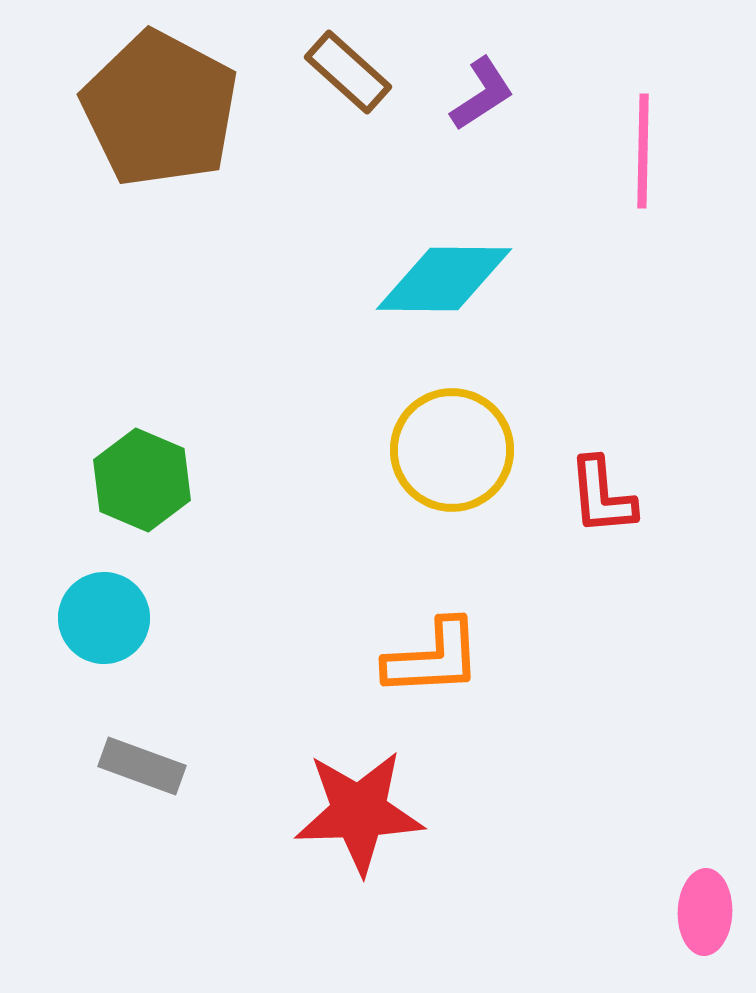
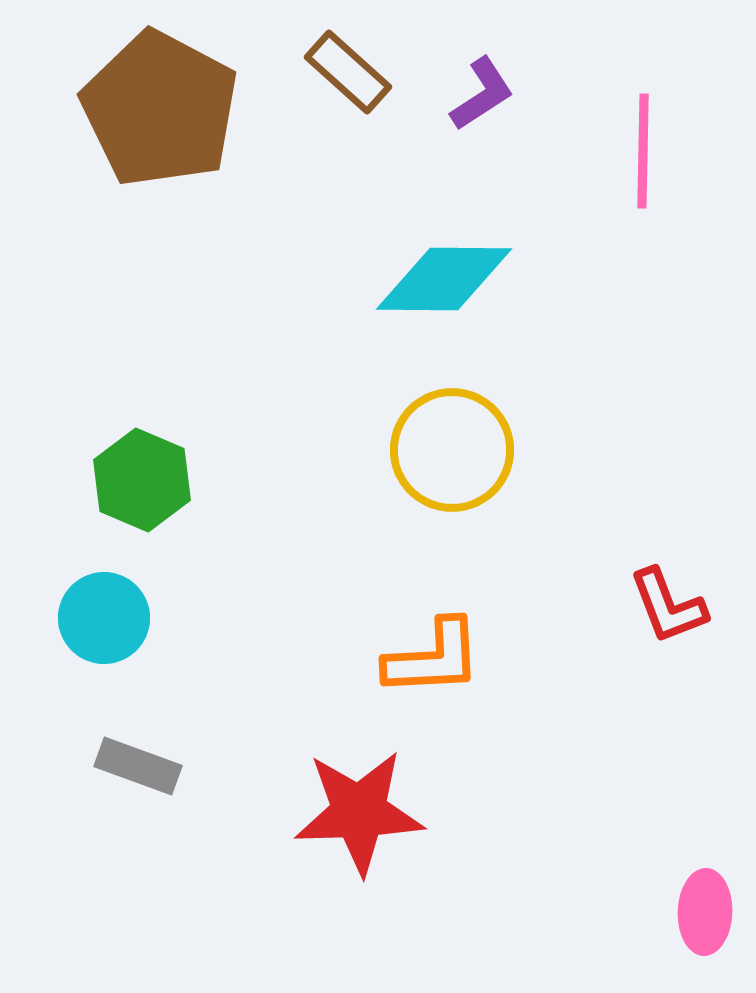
red L-shape: moved 66 px right, 110 px down; rotated 16 degrees counterclockwise
gray rectangle: moved 4 px left
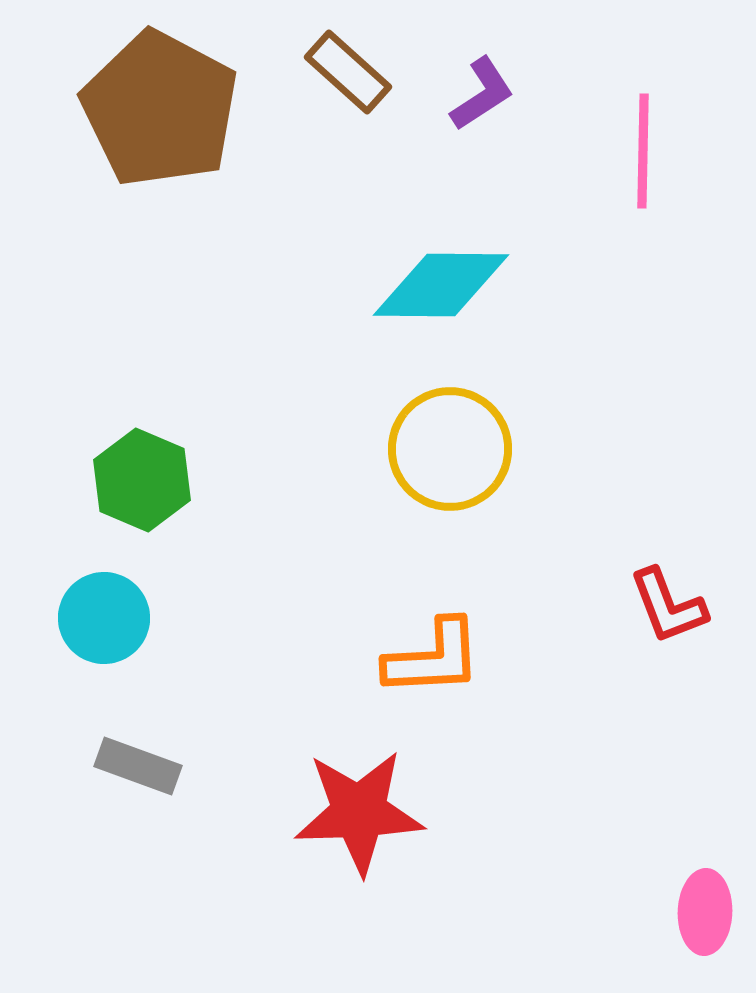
cyan diamond: moved 3 px left, 6 px down
yellow circle: moved 2 px left, 1 px up
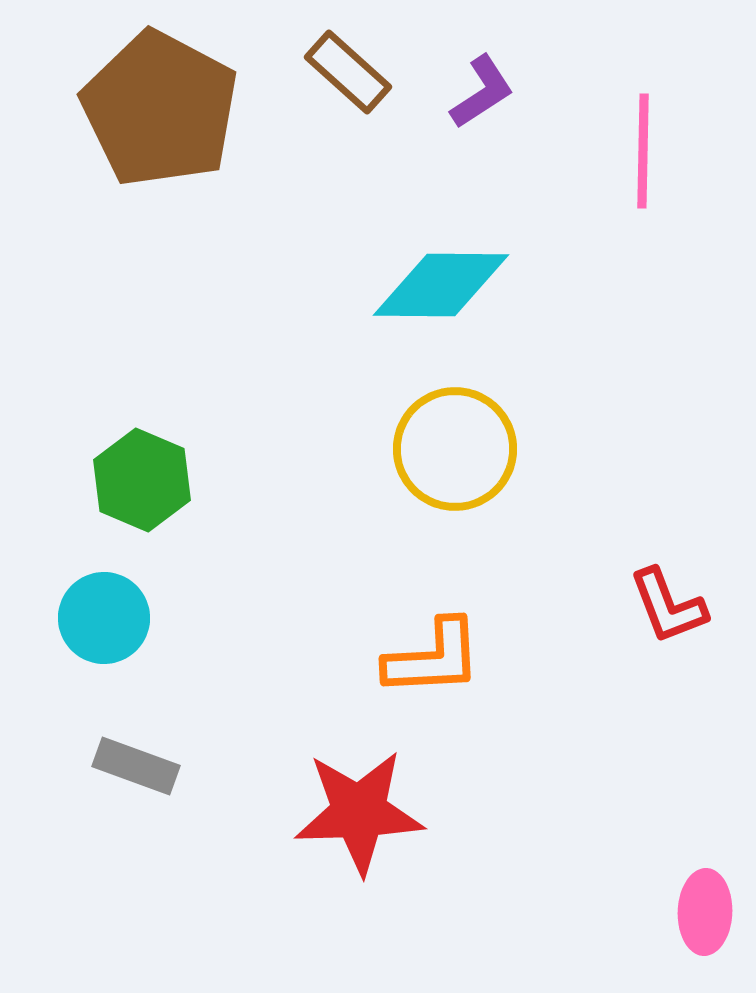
purple L-shape: moved 2 px up
yellow circle: moved 5 px right
gray rectangle: moved 2 px left
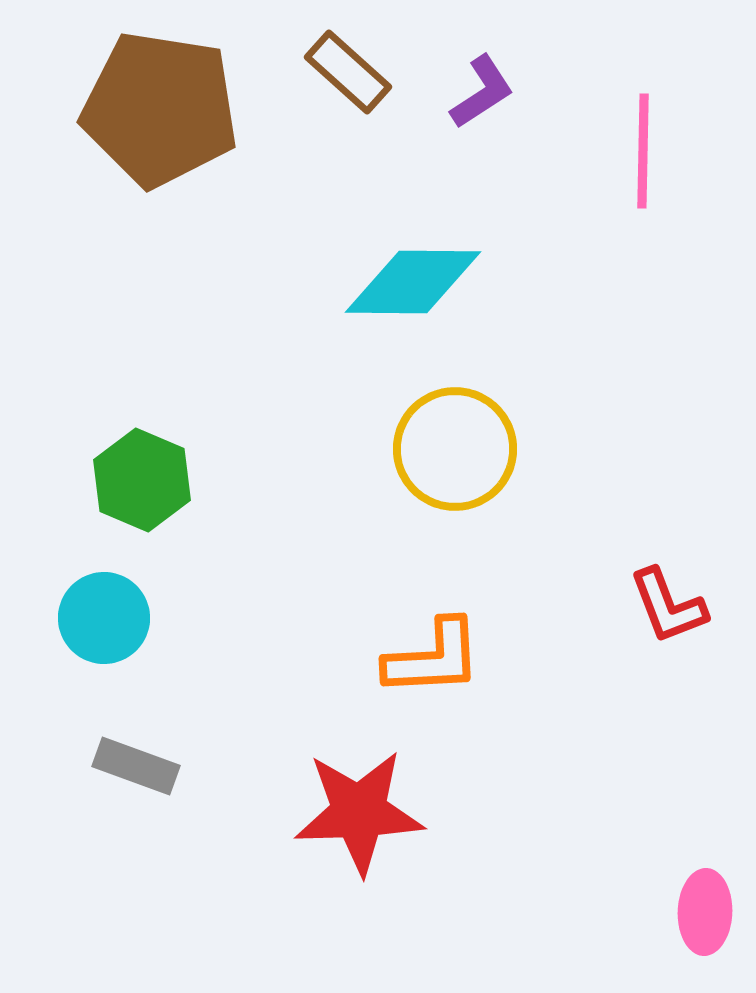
brown pentagon: rotated 19 degrees counterclockwise
cyan diamond: moved 28 px left, 3 px up
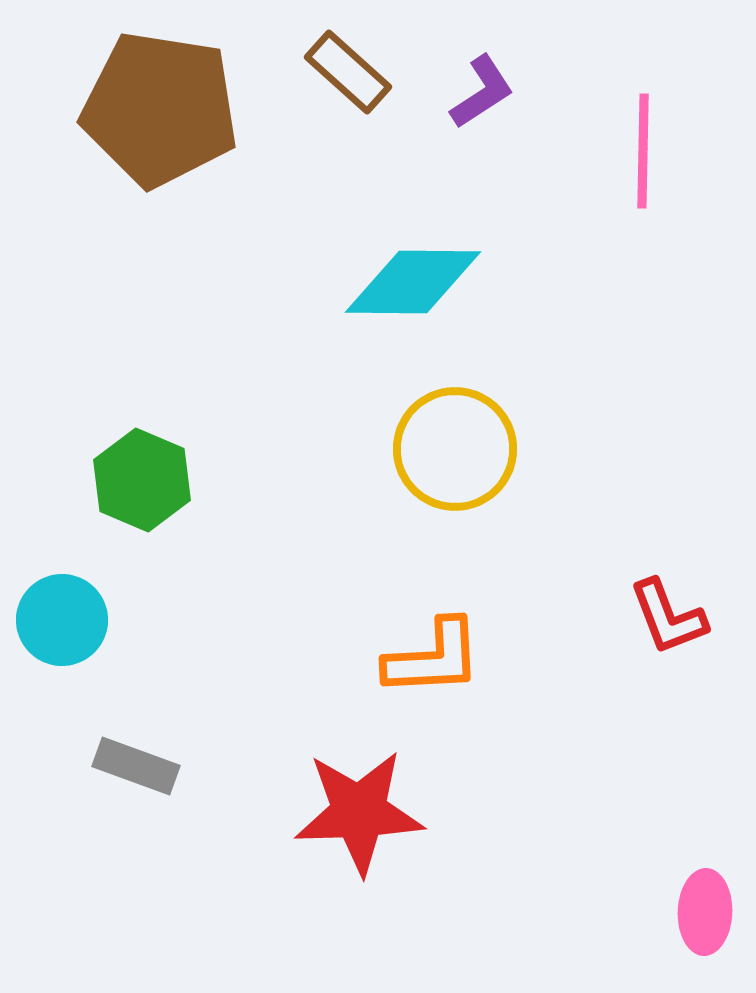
red L-shape: moved 11 px down
cyan circle: moved 42 px left, 2 px down
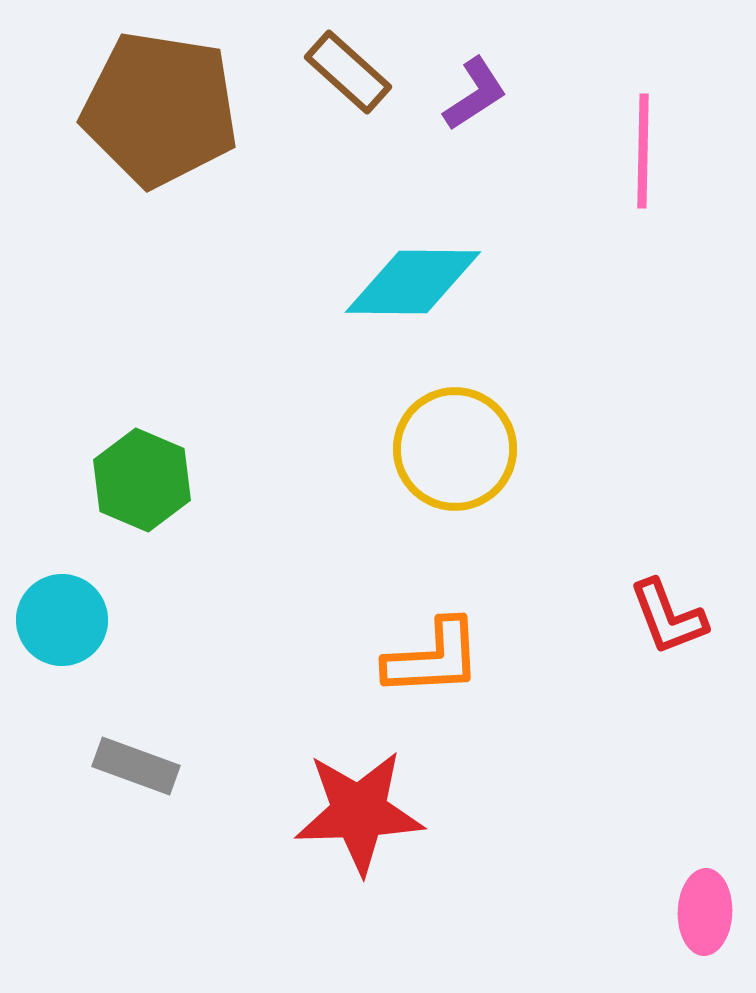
purple L-shape: moved 7 px left, 2 px down
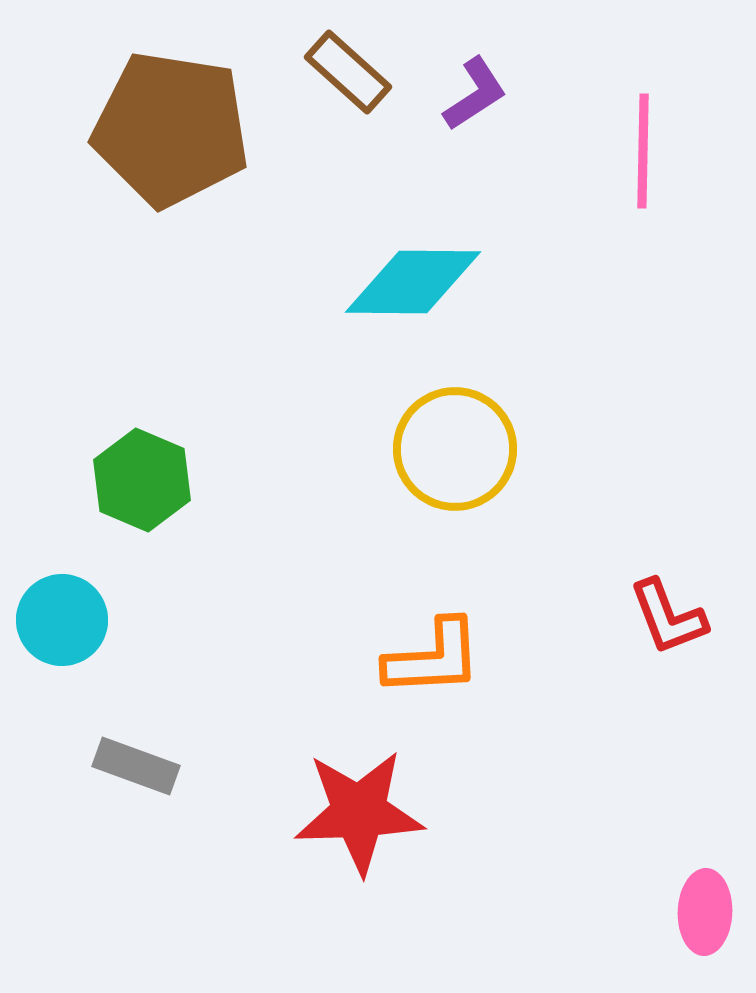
brown pentagon: moved 11 px right, 20 px down
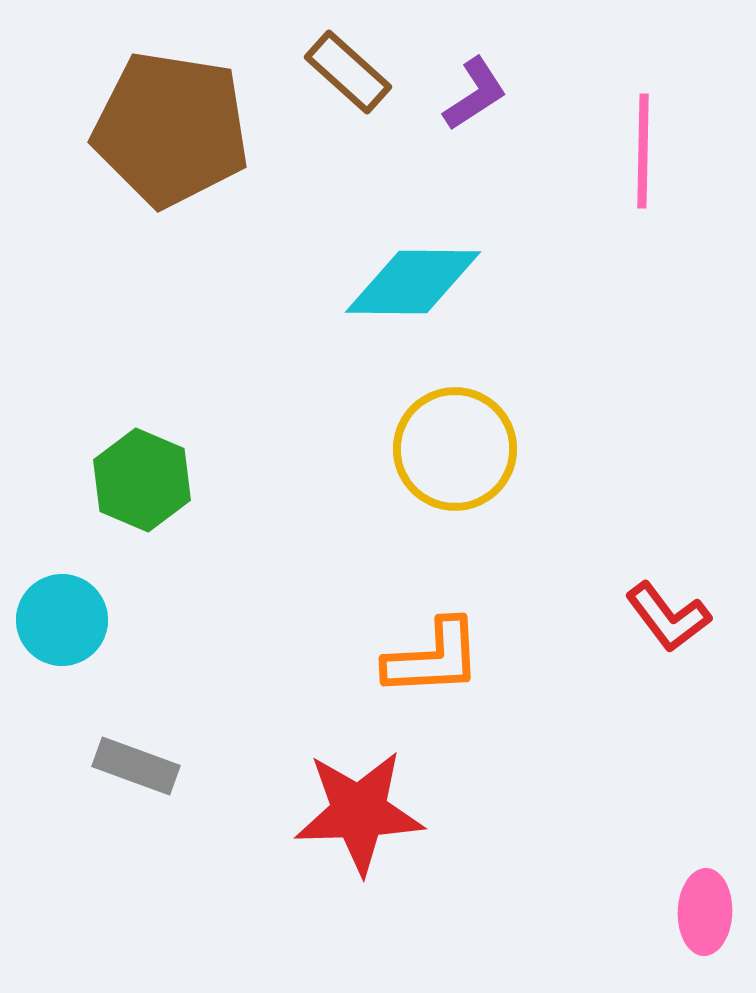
red L-shape: rotated 16 degrees counterclockwise
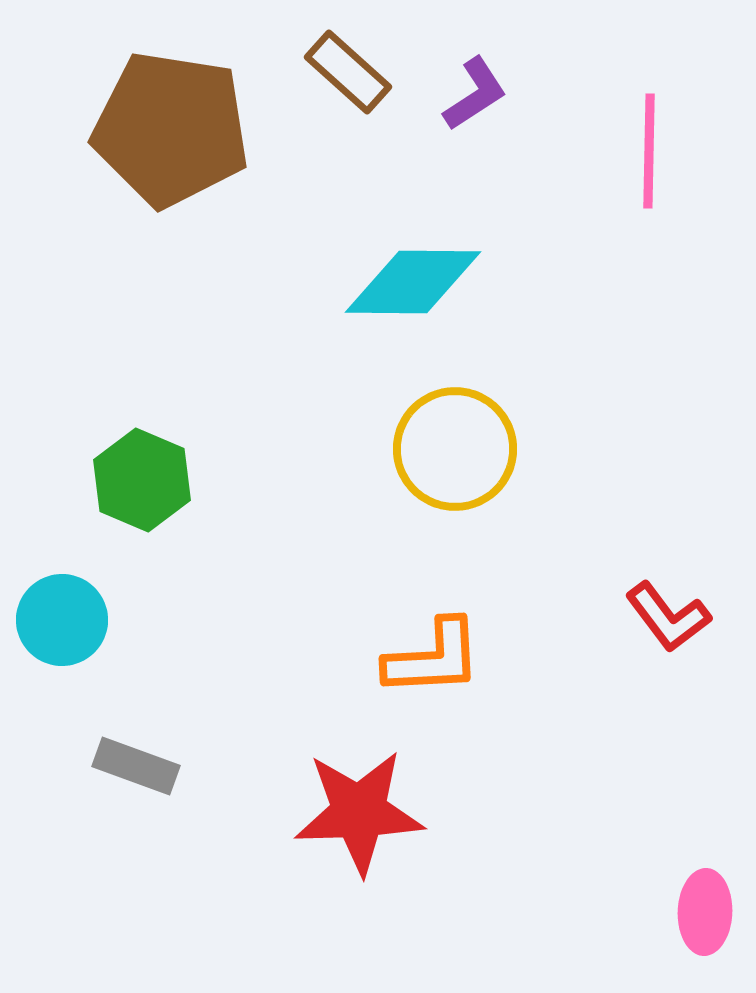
pink line: moved 6 px right
